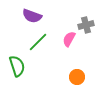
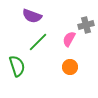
orange circle: moved 7 px left, 10 px up
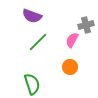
pink semicircle: moved 3 px right, 1 px down
green semicircle: moved 15 px right, 18 px down
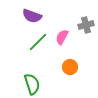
pink semicircle: moved 10 px left, 3 px up
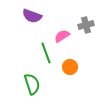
pink semicircle: moved 1 px up; rotated 28 degrees clockwise
green line: moved 8 px right, 11 px down; rotated 65 degrees counterclockwise
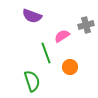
green semicircle: moved 3 px up
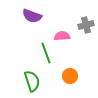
pink semicircle: rotated 28 degrees clockwise
orange circle: moved 9 px down
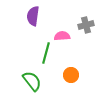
purple semicircle: moved 1 px right; rotated 78 degrees clockwise
green line: rotated 35 degrees clockwise
orange circle: moved 1 px right, 1 px up
green semicircle: rotated 20 degrees counterclockwise
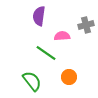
purple semicircle: moved 6 px right
green line: rotated 70 degrees counterclockwise
orange circle: moved 2 px left, 2 px down
